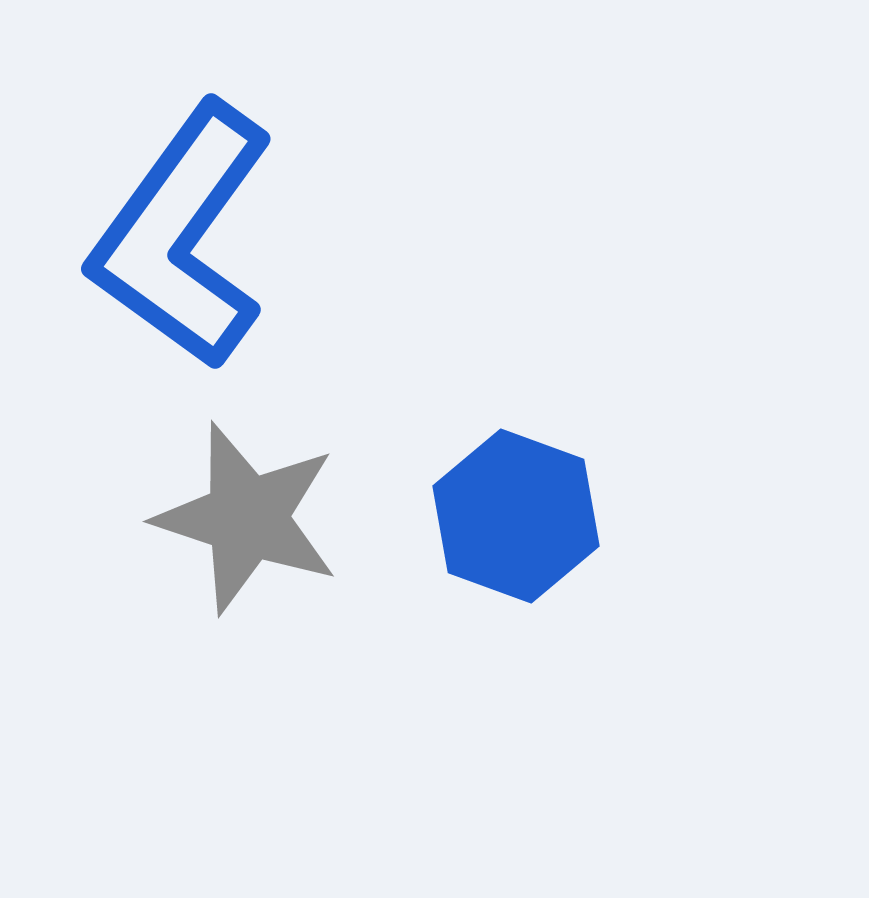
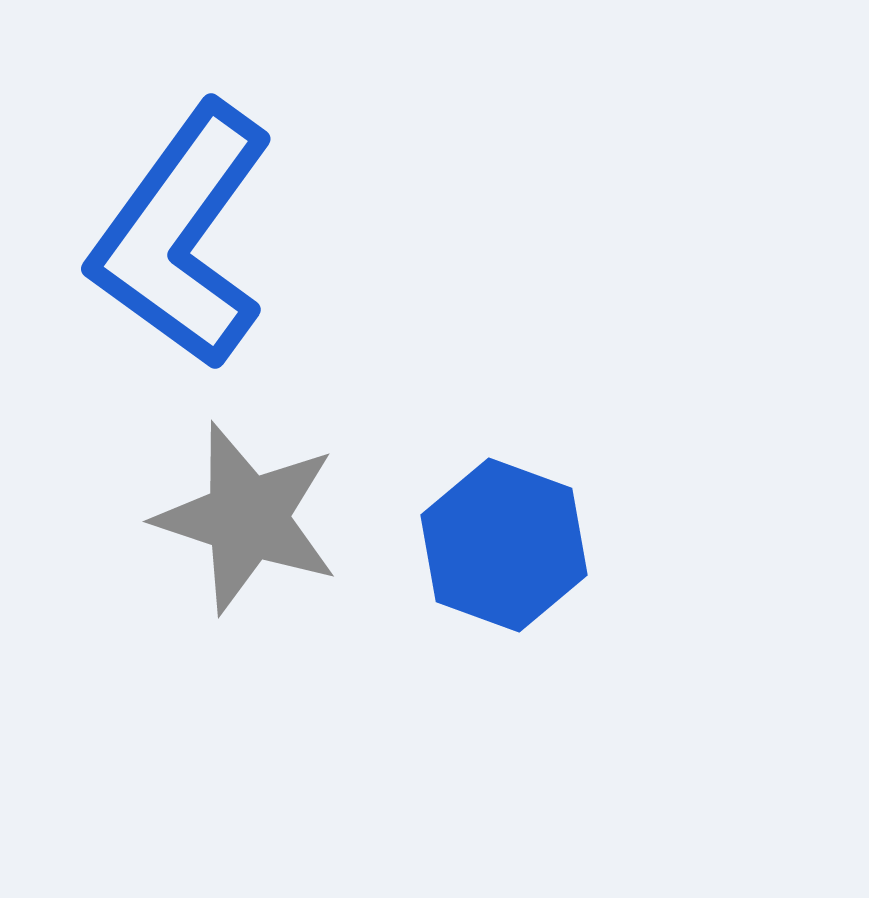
blue hexagon: moved 12 px left, 29 px down
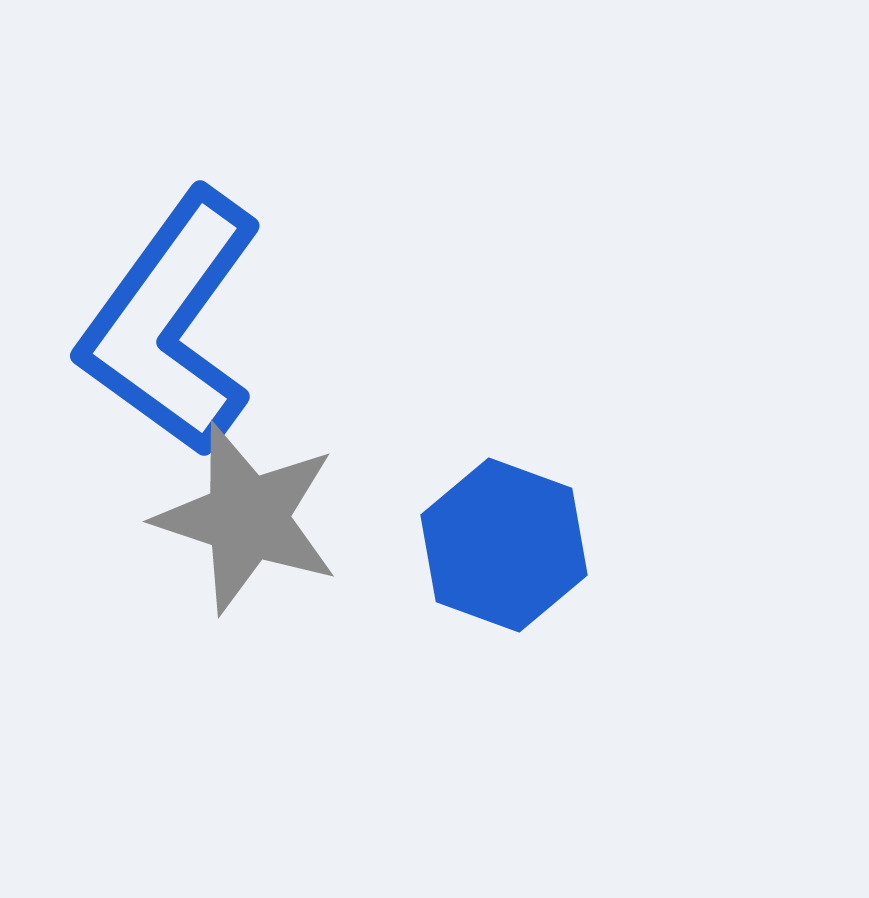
blue L-shape: moved 11 px left, 87 px down
